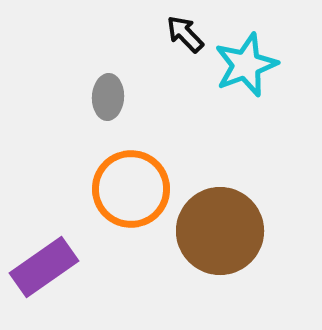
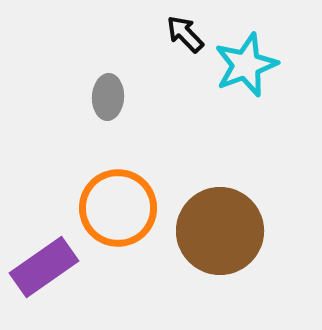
orange circle: moved 13 px left, 19 px down
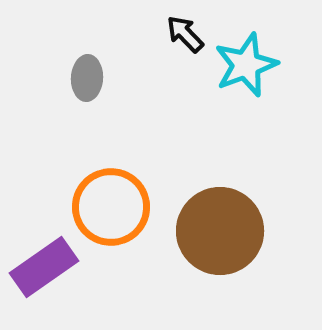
gray ellipse: moved 21 px left, 19 px up
orange circle: moved 7 px left, 1 px up
